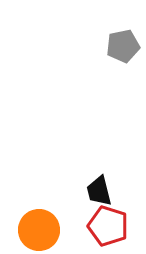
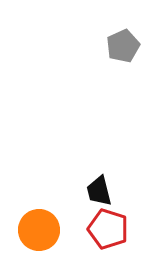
gray pentagon: rotated 12 degrees counterclockwise
red pentagon: moved 3 px down
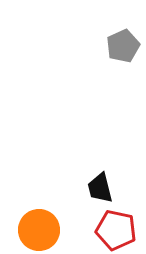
black trapezoid: moved 1 px right, 3 px up
red pentagon: moved 8 px right, 1 px down; rotated 6 degrees counterclockwise
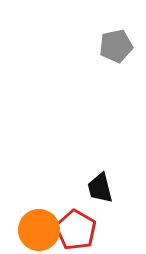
gray pentagon: moved 7 px left; rotated 12 degrees clockwise
red pentagon: moved 40 px left; rotated 18 degrees clockwise
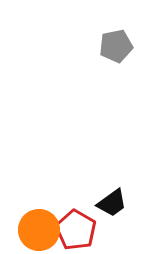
black trapezoid: moved 12 px right, 15 px down; rotated 112 degrees counterclockwise
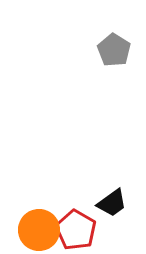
gray pentagon: moved 2 px left, 4 px down; rotated 28 degrees counterclockwise
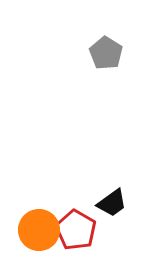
gray pentagon: moved 8 px left, 3 px down
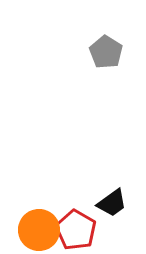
gray pentagon: moved 1 px up
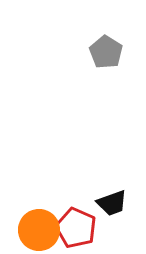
black trapezoid: rotated 16 degrees clockwise
red pentagon: moved 2 px up; rotated 6 degrees counterclockwise
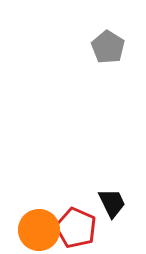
gray pentagon: moved 2 px right, 5 px up
black trapezoid: rotated 96 degrees counterclockwise
